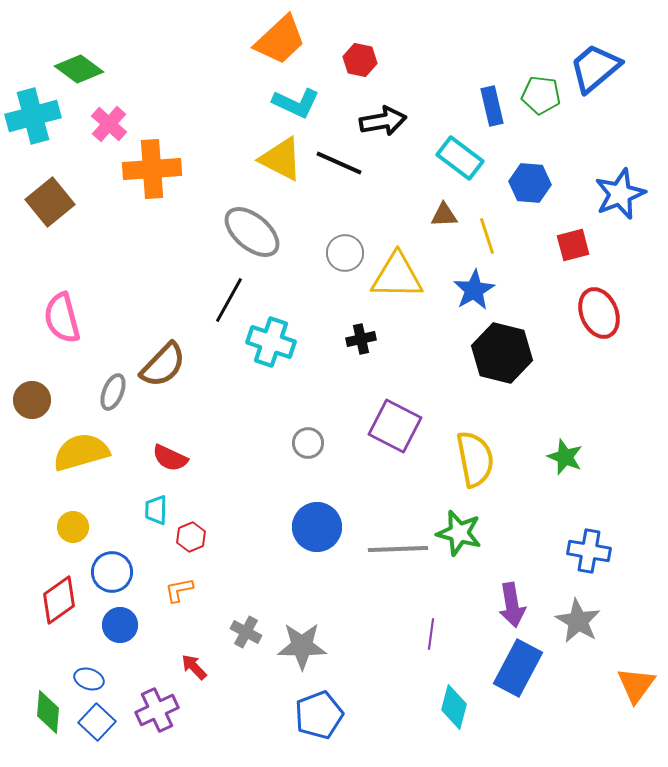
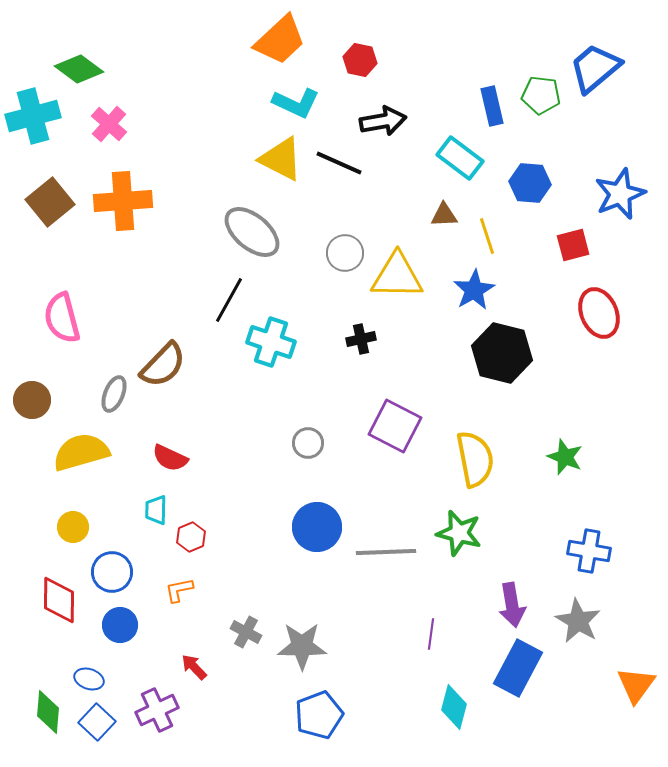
orange cross at (152, 169): moved 29 px left, 32 px down
gray ellipse at (113, 392): moved 1 px right, 2 px down
gray line at (398, 549): moved 12 px left, 3 px down
red diamond at (59, 600): rotated 54 degrees counterclockwise
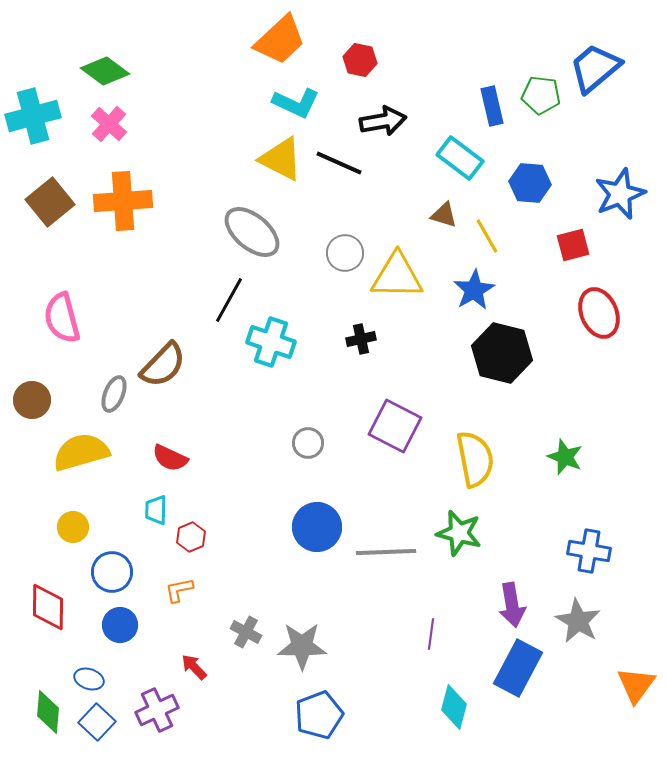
green diamond at (79, 69): moved 26 px right, 2 px down
brown triangle at (444, 215): rotated 20 degrees clockwise
yellow line at (487, 236): rotated 12 degrees counterclockwise
red diamond at (59, 600): moved 11 px left, 7 px down
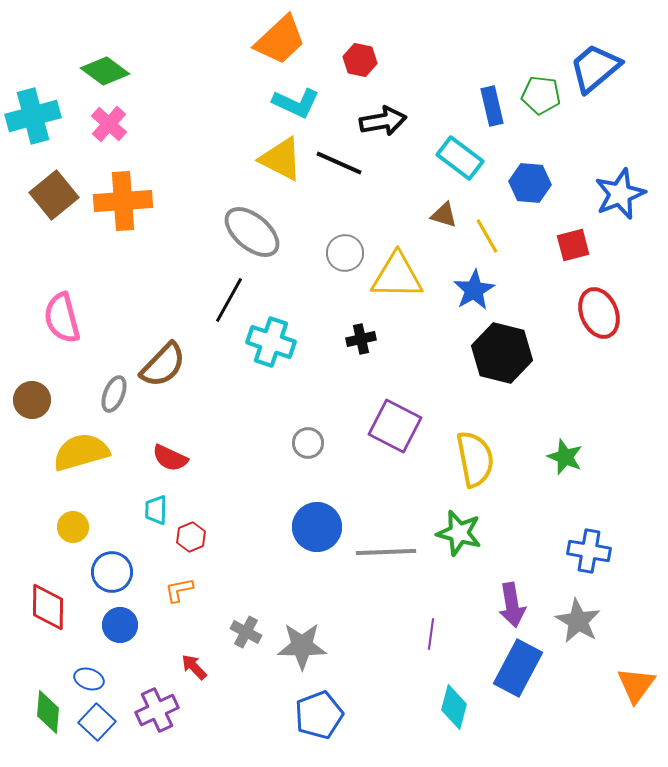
brown square at (50, 202): moved 4 px right, 7 px up
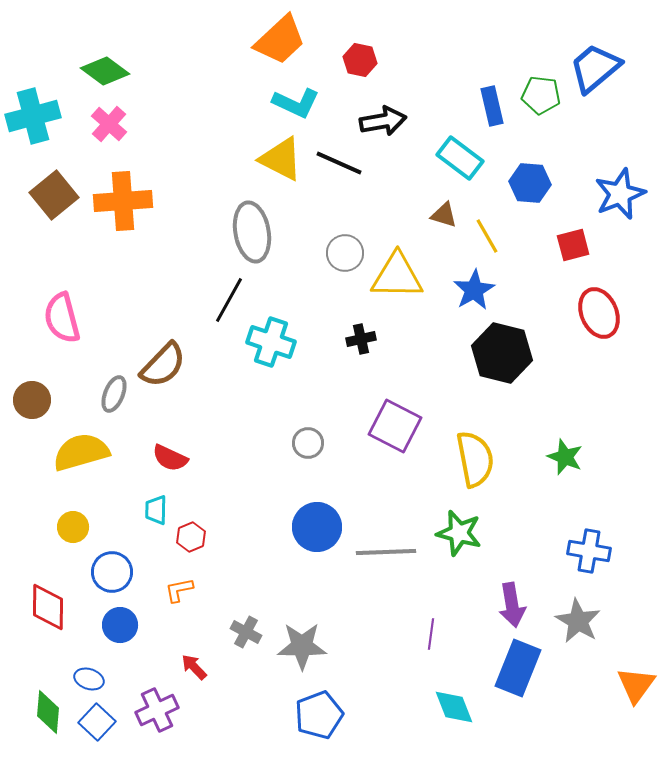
gray ellipse at (252, 232): rotated 40 degrees clockwise
blue rectangle at (518, 668): rotated 6 degrees counterclockwise
cyan diamond at (454, 707): rotated 36 degrees counterclockwise
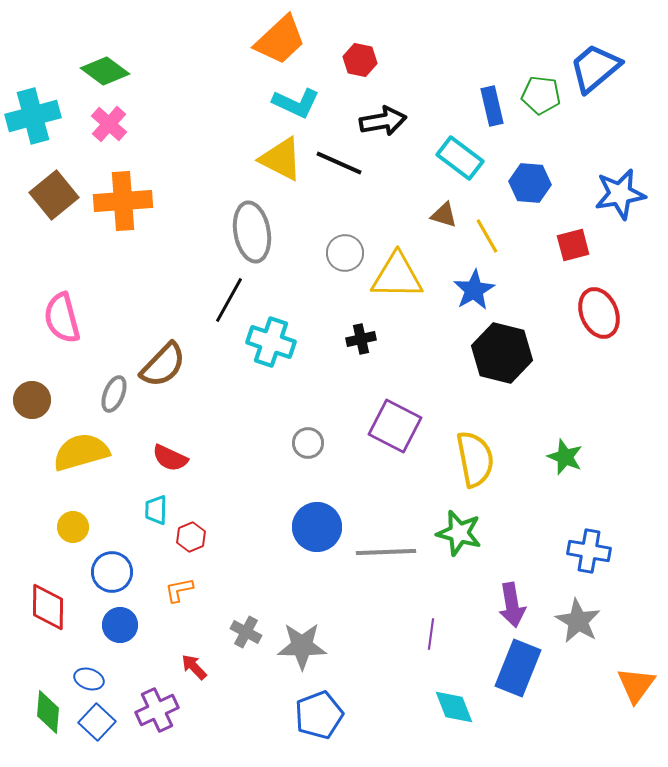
blue star at (620, 194): rotated 12 degrees clockwise
